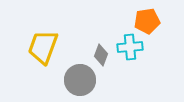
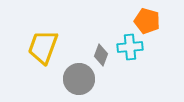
orange pentagon: rotated 25 degrees clockwise
gray circle: moved 1 px left, 1 px up
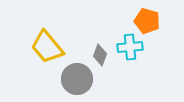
yellow trapezoid: moved 4 px right; rotated 60 degrees counterclockwise
gray diamond: moved 1 px left
gray circle: moved 2 px left
